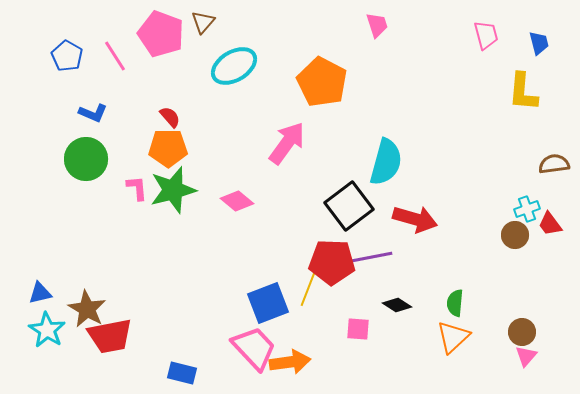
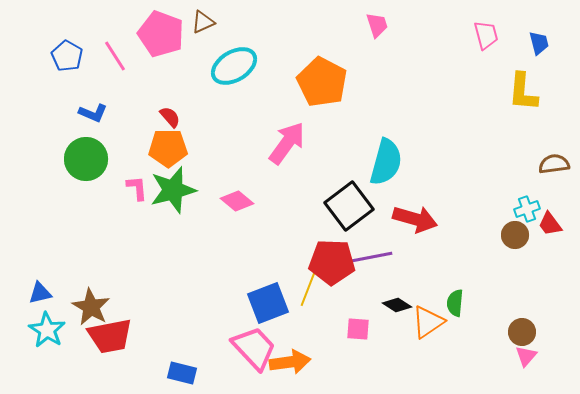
brown triangle at (203, 22): rotated 25 degrees clockwise
brown star at (87, 309): moved 4 px right, 2 px up
orange triangle at (453, 337): moved 25 px left, 15 px up; rotated 9 degrees clockwise
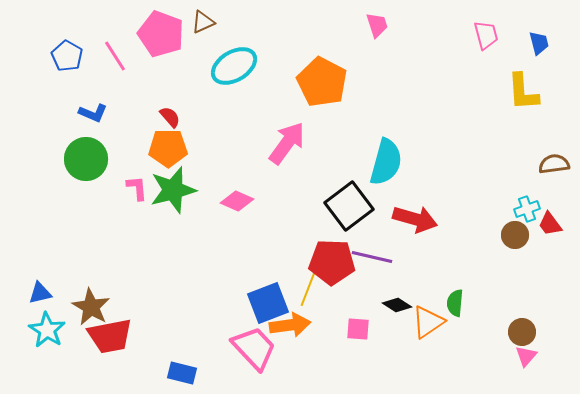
yellow L-shape at (523, 92): rotated 9 degrees counterclockwise
pink diamond at (237, 201): rotated 16 degrees counterclockwise
purple line at (372, 257): rotated 24 degrees clockwise
orange arrow at (290, 362): moved 37 px up
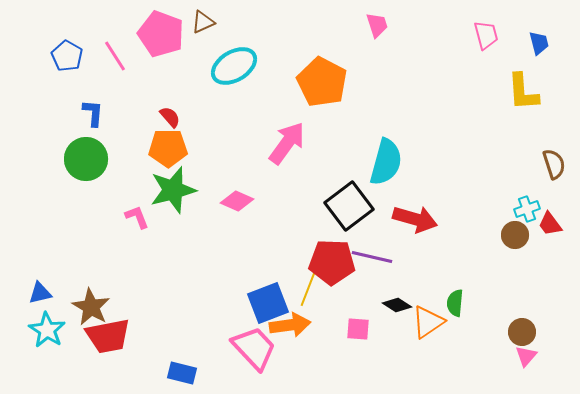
blue L-shape at (93, 113): rotated 108 degrees counterclockwise
brown semicircle at (554, 164): rotated 80 degrees clockwise
pink L-shape at (137, 188): moved 29 px down; rotated 16 degrees counterclockwise
red trapezoid at (110, 336): moved 2 px left
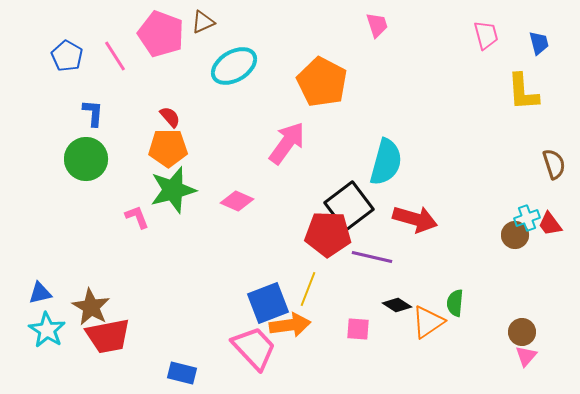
cyan cross at (527, 209): moved 9 px down
red pentagon at (332, 262): moved 4 px left, 28 px up
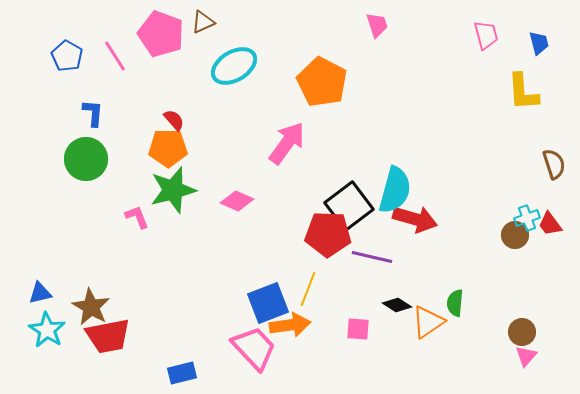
red semicircle at (170, 117): moved 4 px right, 3 px down
cyan semicircle at (386, 162): moved 9 px right, 28 px down
blue rectangle at (182, 373): rotated 28 degrees counterclockwise
